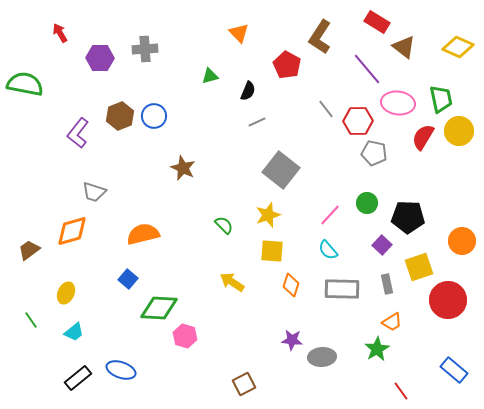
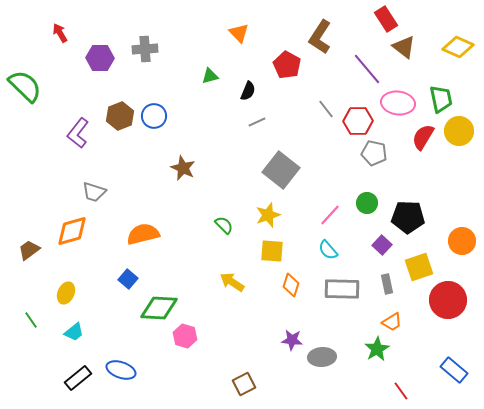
red rectangle at (377, 22): moved 9 px right, 3 px up; rotated 25 degrees clockwise
green semicircle at (25, 84): moved 2 px down; rotated 33 degrees clockwise
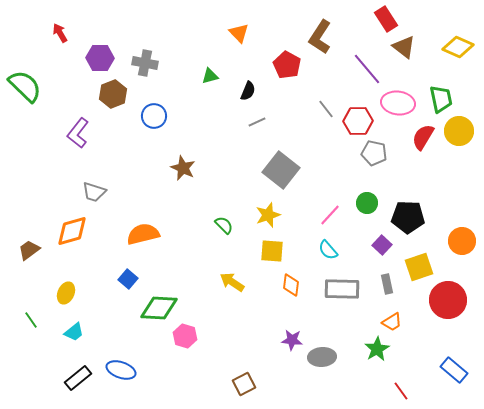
gray cross at (145, 49): moved 14 px down; rotated 15 degrees clockwise
brown hexagon at (120, 116): moved 7 px left, 22 px up
orange diamond at (291, 285): rotated 10 degrees counterclockwise
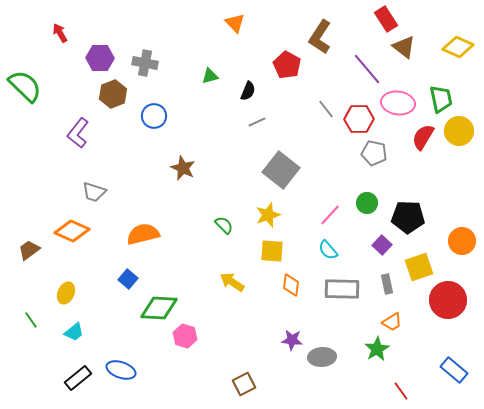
orange triangle at (239, 33): moved 4 px left, 10 px up
red hexagon at (358, 121): moved 1 px right, 2 px up
orange diamond at (72, 231): rotated 40 degrees clockwise
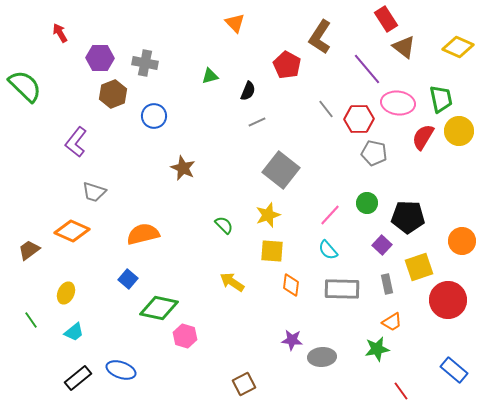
purple L-shape at (78, 133): moved 2 px left, 9 px down
green diamond at (159, 308): rotated 9 degrees clockwise
green star at (377, 349): rotated 20 degrees clockwise
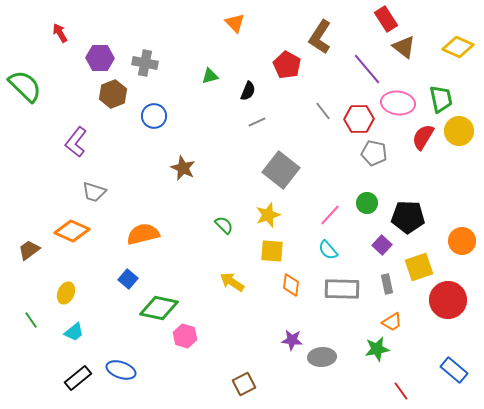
gray line at (326, 109): moved 3 px left, 2 px down
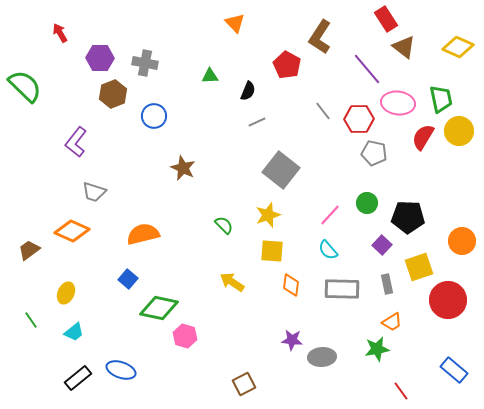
green triangle at (210, 76): rotated 12 degrees clockwise
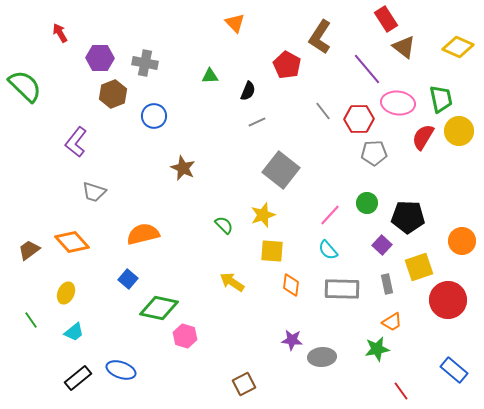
gray pentagon at (374, 153): rotated 15 degrees counterclockwise
yellow star at (268, 215): moved 5 px left
orange diamond at (72, 231): moved 11 px down; rotated 24 degrees clockwise
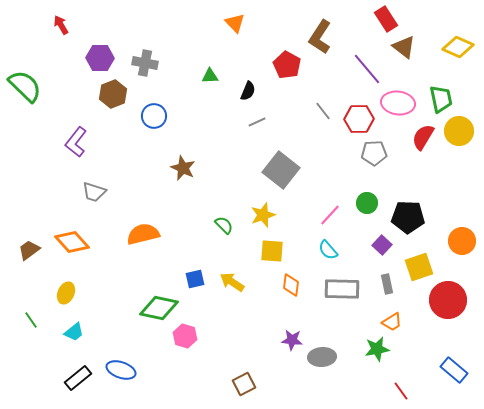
red arrow at (60, 33): moved 1 px right, 8 px up
blue square at (128, 279): moved 67 px right; rotated 36 degrees clockwise
